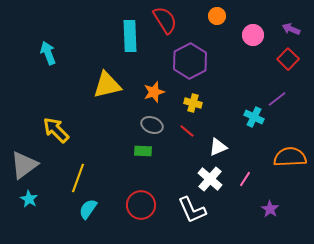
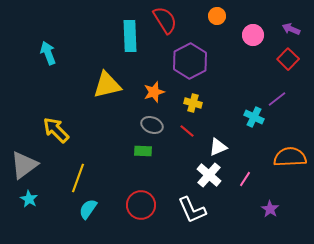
white cross: moved 1 px left, 4 px up
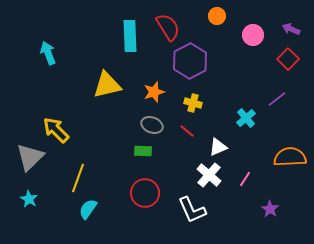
red semicircle: moved 3 px right, 7 px down
cyan cross: moved 8 px left, 1 px down; rotated 24 degrees clockwise
gray triangle: moved 6 px right, 8 px up; rotated 8 degrees counterclockwise
red circle: moved 4 px right, 12 px up
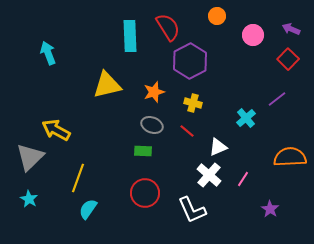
yellow arrow: rotated 16 degrees counterclockwise
pink line: moved 2 px left
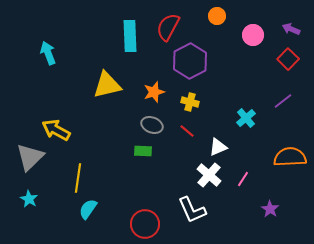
red semicircle: rotated 120 degrees counterclockwise
purple line: moved 6 px right, 2 px down
yellow cross: moved 3 px left, 1 px up
yellow line: rotated 12 degrees counterclockwise
red circle: moved 31 px down
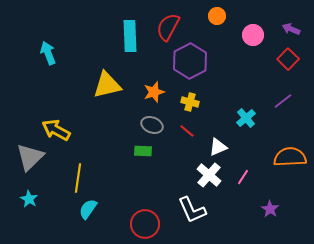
pink line: moved 2 px up
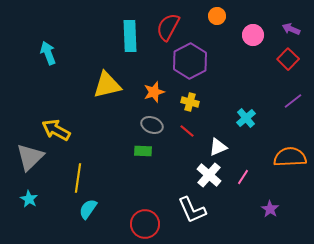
purple line: moved 10 px right
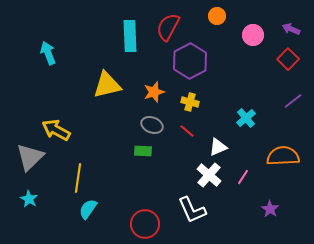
orange semicircle: moved 7 px left, 1 px up
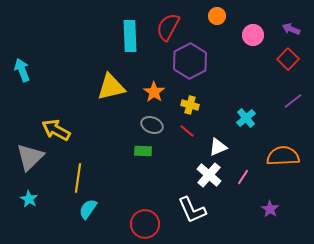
cyan arrow: moved 26 px left, 17 px down
yellow triangle: moved 4 px right, 2 px down
orange star: rotated 20 degrees counterclockwise
yellow cross: moved 3 px down
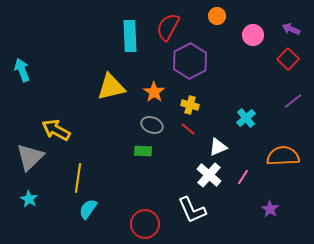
red line: moved 1 px right, 2 px up
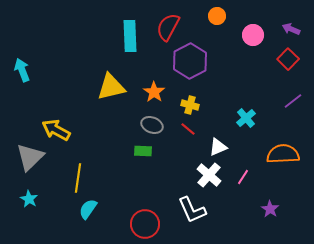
orange semicircle: moved 2 px up
